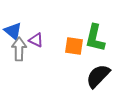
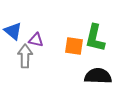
purple triangle: rotated 14 degrees counterclockwise
gray arrow: moved 6 px right, 7 px down
black semicircle: rotated 48 degrees clockwise
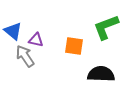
green L-shape: moved 11 px right, 11 px up; rotated 56 degrees clockwise
gray arrow: rotated 35 degrees counterclockwise
black semicircle: moved 3 px right, 2 px up
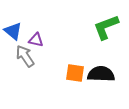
orange square: moved 1 px right, 27 px down
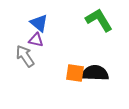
green L-shape: moved 7 px left, 7 px up; rotated 80 degrees clockwise
blue triangle: moved 26 px right, 8 px up
black semicircle: moved 6 px left, 1 px up
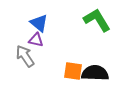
green L-shape: moved 2 px left
orange square: moved 2 px left, 2 px up
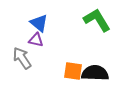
gray arrow: moved 3 px left, 2 px down
